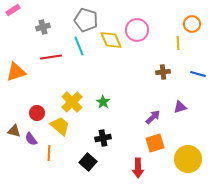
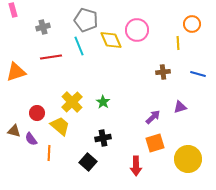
pink rectangle: rotated 72 degrees counterclockwise
red arrow: moved 2 px left, 2 px up
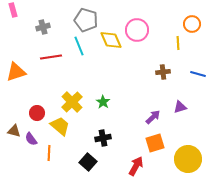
red arrow: rotated 150 degrees counterclockwise
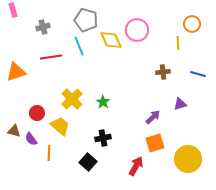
yellow cross: moved 3 px up
purple triangle: moved 3 px up
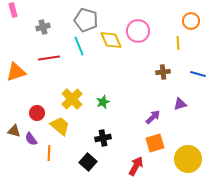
orange circle: moved 1 px left, 3 px up
pink circle: moved 1 px right, 1 px down
red line: moved 2 px left, 1 px down
green star: rotated 16 degrees clockwise
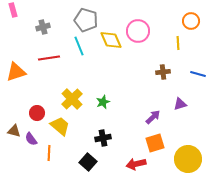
red arrow: moved 2 px up; rotated 132 degrees counterclockwise
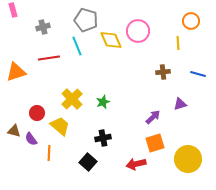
cyan line: moved 2 px left
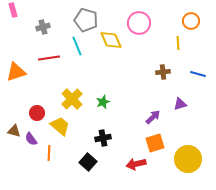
pink circle: moved 1 px right, 8 px up
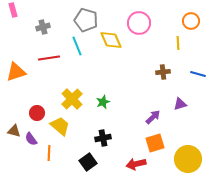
black square: rotated 12 degrees clockwise
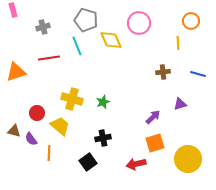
yellow cross: rotated 30 degrees counterclockwise
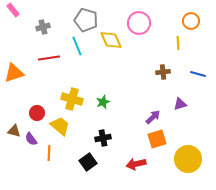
pink rectangle: rotated 24 degrees counterclockwise
orange triangle: moved 2 px left, 1 px down
orange square: moved 2 px right, 4 px up
